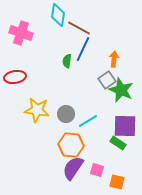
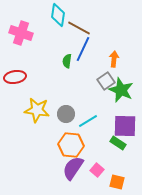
gray square: moved 1 px left, 1 px down
pink square: rotated 24 degrees clockwise
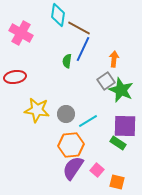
pink cross: rotated 10 degrees clockwise
orange hexagon: rotated 10 degrees counterclockwise
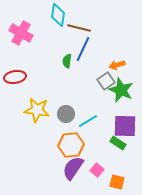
brown line: rotated 15 degrees counterclockwise
orange arrow: moved 3 px right, 6 px down; rotated 112 degrees counterclockwise
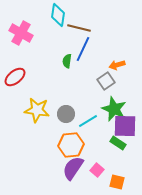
red ellipse: rotated 30 degrees counterclockwise
green star: moved 7 px left, 19 px down
